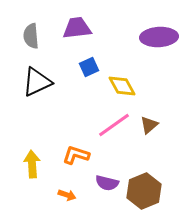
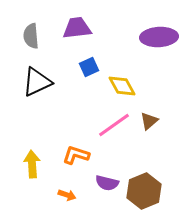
brown triangle: moved 4 px up
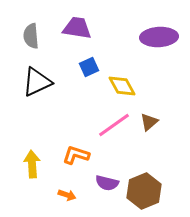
purple trapezoid: rotated 16 degrees clockwise
brown triangle: moved 1 px down
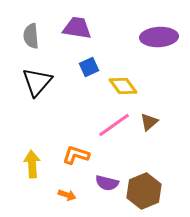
black triangle: rotated 24 degrees counterclockwise
yellow diamond: moved 1 px right; rotated 8 degrees counterclockwise
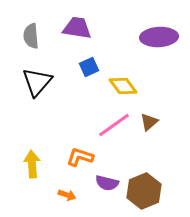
orange L-shape: moved 4 px right, 2 px down
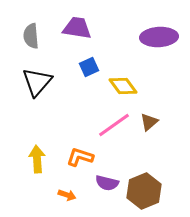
yellow arrow: moved 5 px right, 5 px up
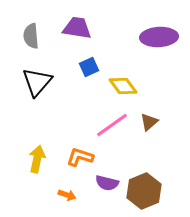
pink line: moved 2 px left
yellow arrow: rotated 16 degrees clockwise
